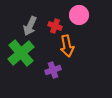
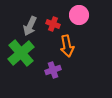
red cross: moved 2 px left, 2 px up
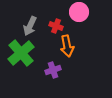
pink circle: moved 3 px up
red cross: moved 3 px right, 2 px down
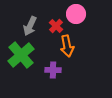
pink circle: moved 3 px left, 2 px down
red cross: rotated 24 degrees clockwise
green cross: moved 2 px down
purple cross: rotated 21 degrees clockwise
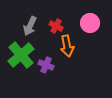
pink circle: moved 14 px right, 9 px down
red cross: rotated 16 degrees counterclockwise
purple cross: moved 7 px left, 5 px up; rotated 21 degrees clockwise
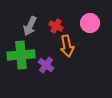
green cross: rotated 36 degrees clockwise
purple cross: rotated 14 degrees clockwise
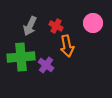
pink circle: moved 3 px right
green cross: moved 2 px down
